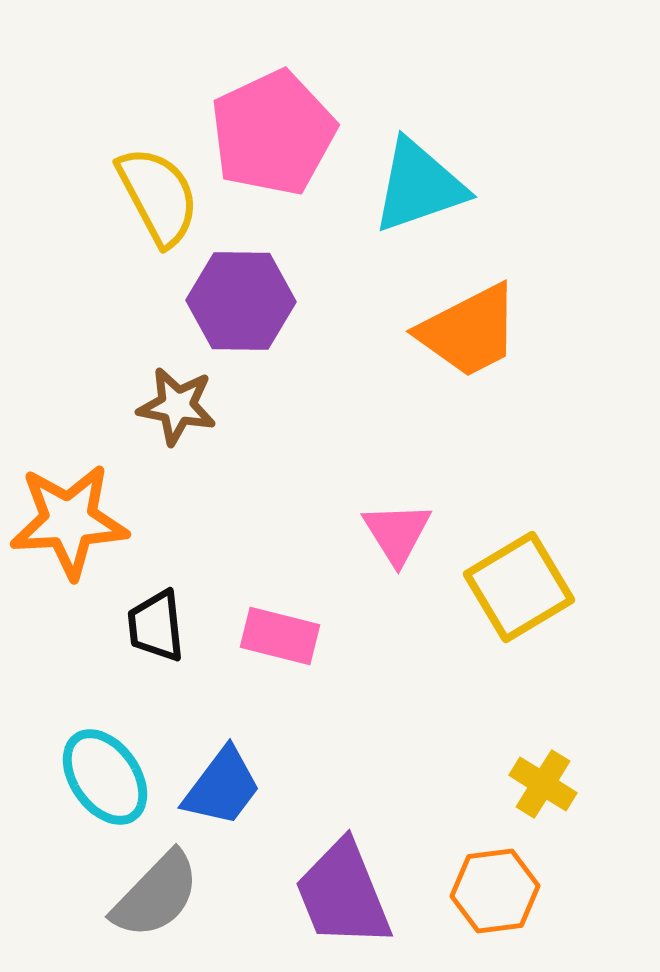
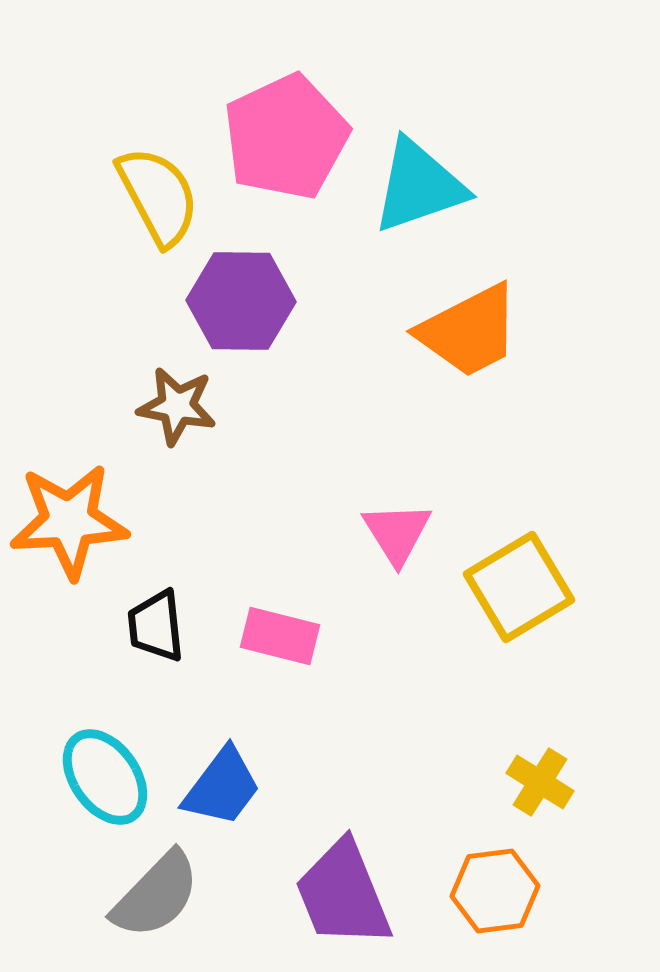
pink pentagon: moved 13 px right, 4 px down
yellow cross: moved 3 px left, 2 px up
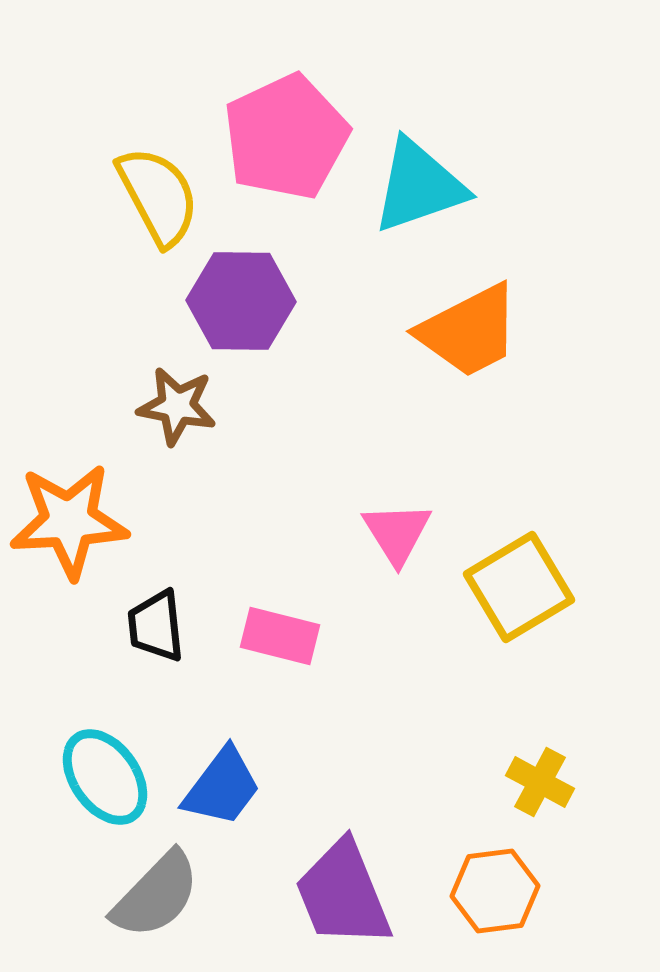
yellow cross: rotated 4 degrees counterclockwise
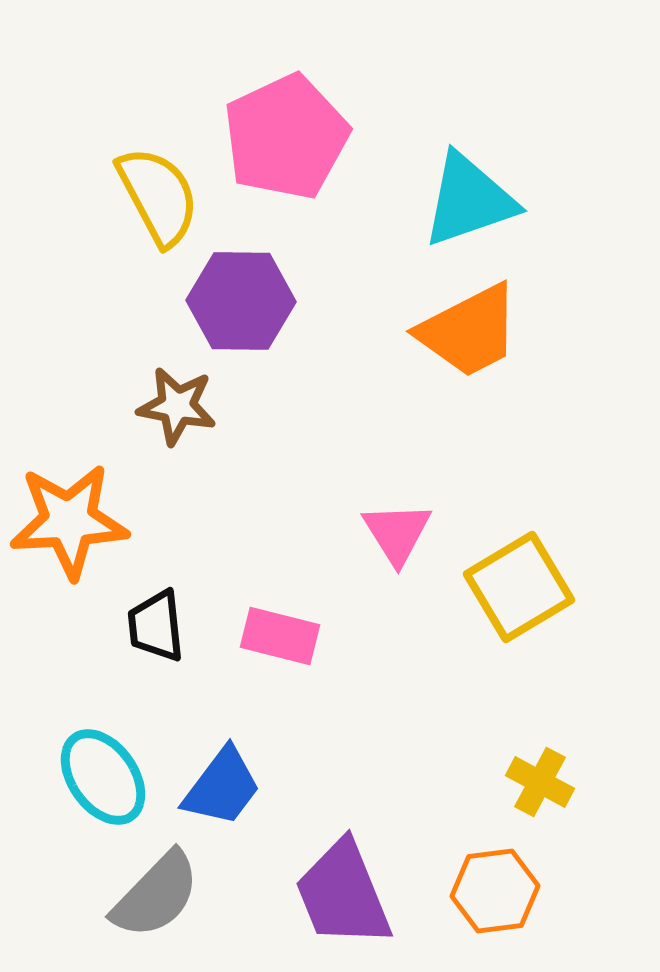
cyan triangle: moved 50 px right, 14 px down
cyan ellipse: moved 2 px left
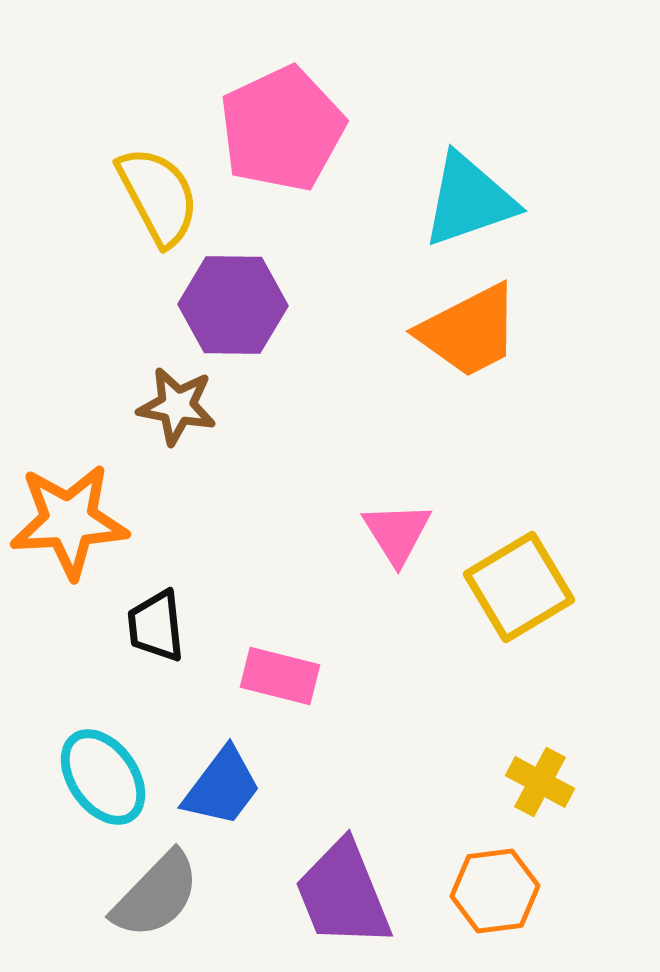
pink pentagon: moved 4 px left, 8 px up
purple hexagon: moved 8 px left, 4 px down
pink rectangle: moved 40 px down
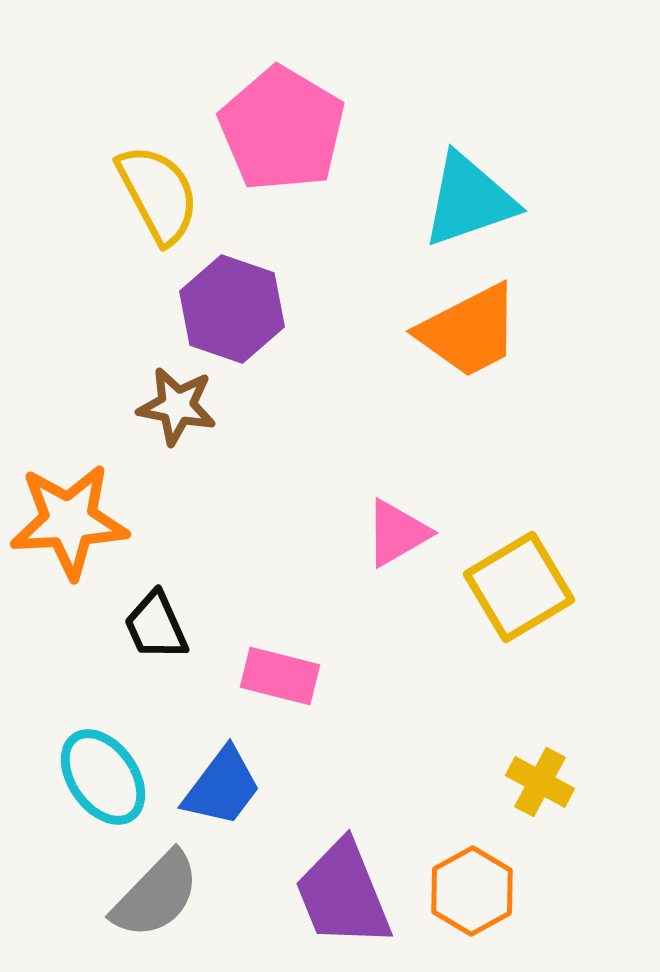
pink pentagon: rotated 16 degrees counterclockwise
yellow semicircle: moved 2 px up
purple hexagon: moved 1 px left, 4 px down; rotated 18 degrees clockwise
pink triangle: rotated 32 degrees clockwise
black trapezoid: rotated 18 degrees counterclockwise
orange hexagon: moved 23 px left; rotated 22 degrees counterclockwise
